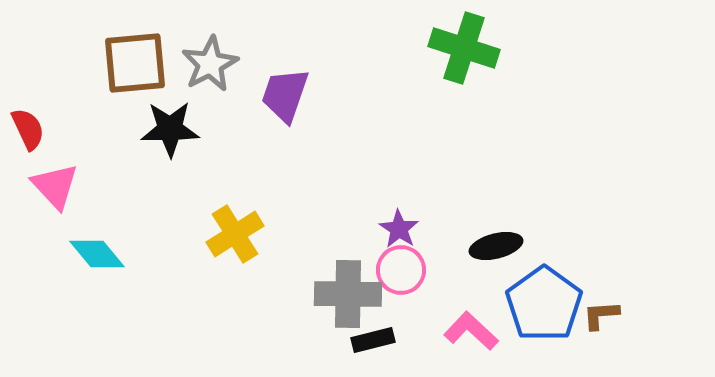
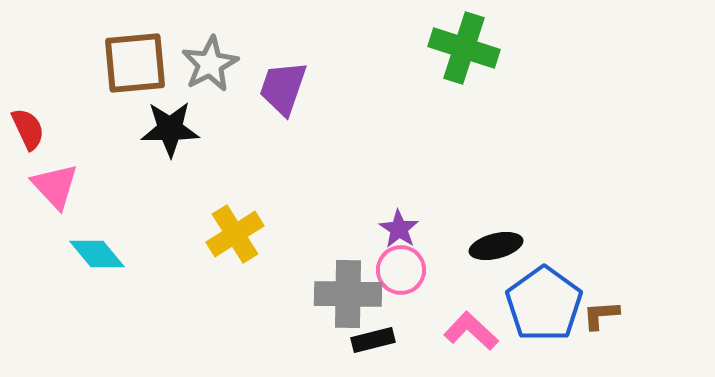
purple trapezoid: moved 2 px left, 7 px up
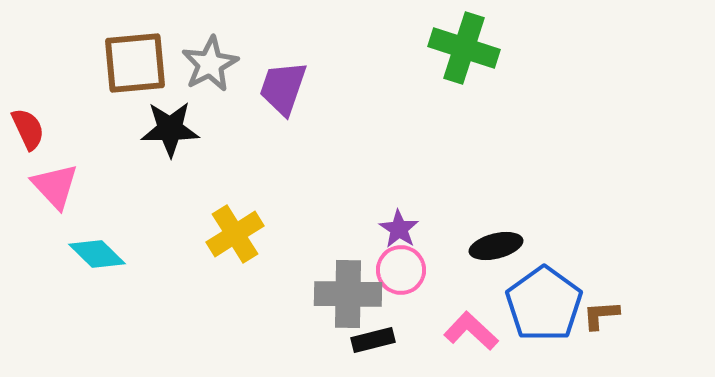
cyan diamond: rotated 6 degrees counterclockwise
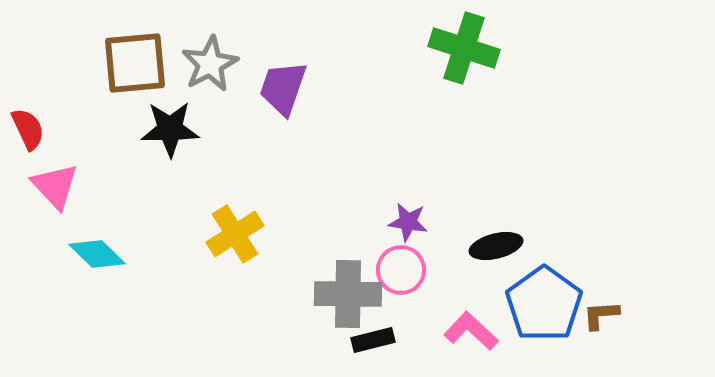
purple star: moved 9 px right, 7 px up; rotated 24 degrees counterclockwise
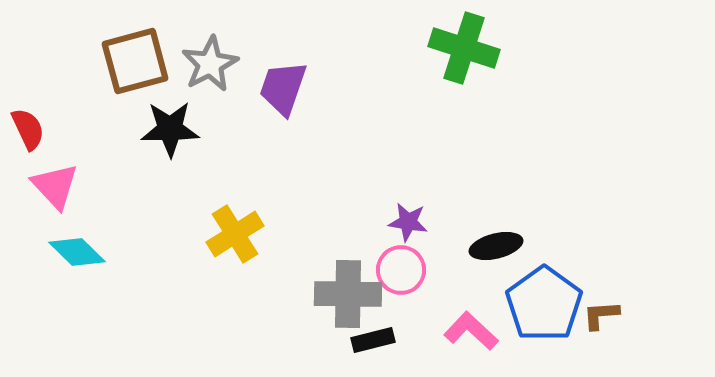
brown square: moved 2 px up; rotated 10 degrees counterclockwise
cyan diamond: moved 20 px left, 2 px up
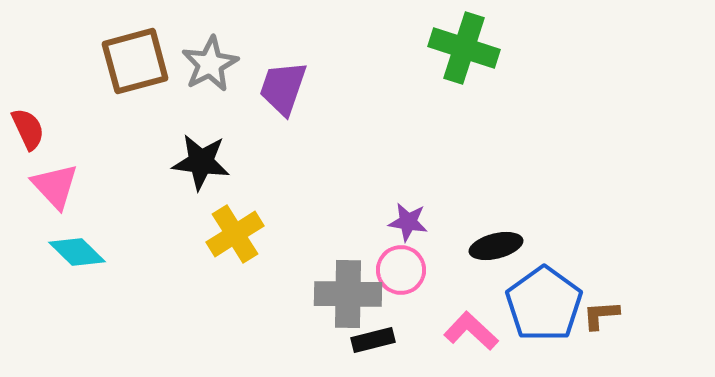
black star: moved 31 px right, 33 px down; rotated 8 degrees clockwise
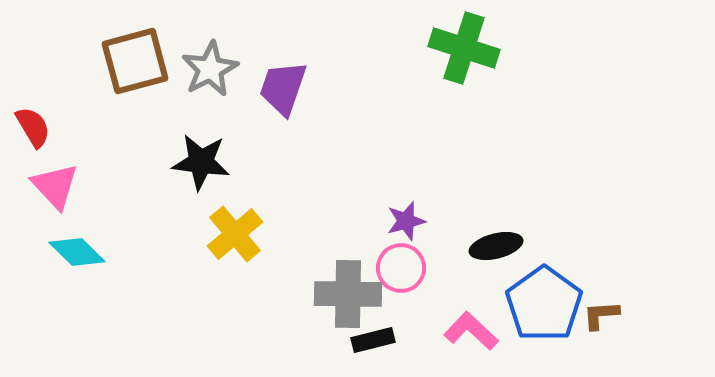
gray star: moved 5 px down
red semicircle: moved 5 px right, 2 px up; rotated 6 degrees counterclockwise
purple star: moved 2 px left, 1 px up; rotated 24 degrees counterclockwise
yellow cross: rotated 8 degrees counterclockwise
pink circle: moved 2 px up
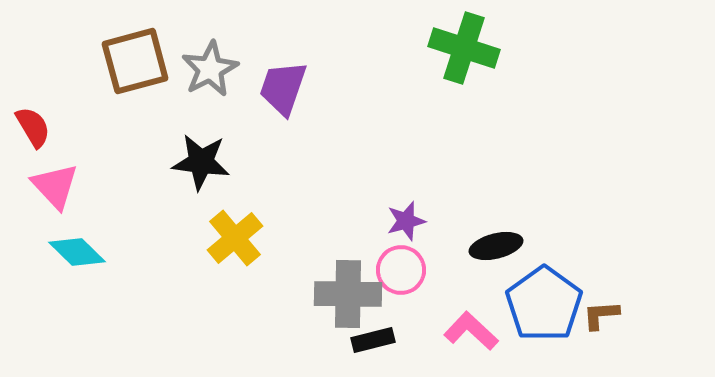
yellow cross: moved 4 px down
pink circle: moved 2 px down
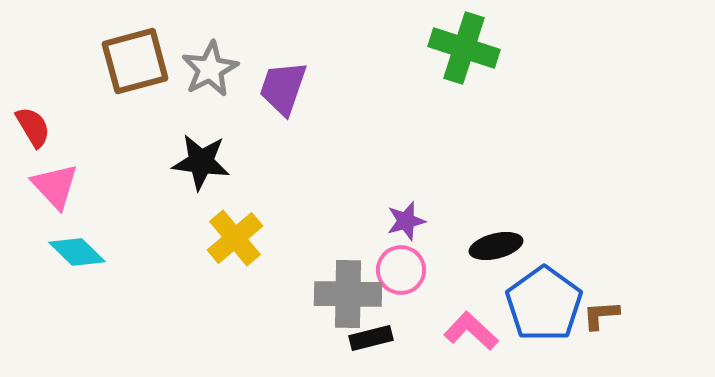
black rectangle: moved 2 px left, 2 px up
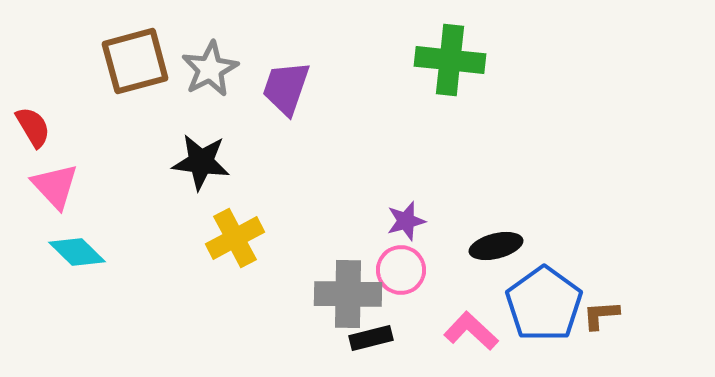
green cross: moved 14 px left, 12 px down; rotated 12 degrees counterclockwise
purple trapezoid: moved 3 px right
yellow cross: rotated 12 degrees clockwise
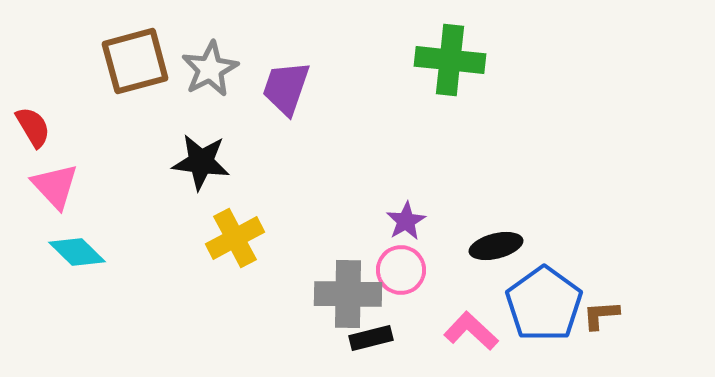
purple star: rotated 15 degrees counterclockwise
